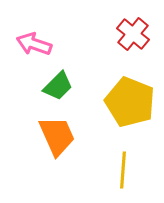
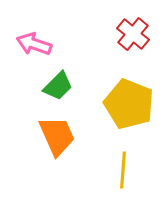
yellow pentagon: moved 1 px left, 2 px down
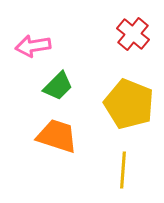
pink arrow: moved 1 px left, 2 px down; rotated 28 degrees counterclockwise
orange trapezoid: rotated 48 degrees counterclockwise
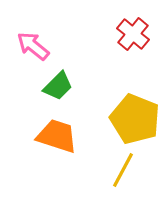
pink arrow: rotated 48 degrees clockwise
yellow pentagon: moved 6 px right, 15 px down
yellow line: rotated 24 degrees clockwise
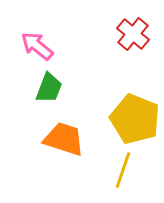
pink arrow: moved 4 px right
green trapezoid: moved 9 px left, 2 px down; rotated 24 degrees counterclockwise
orange trapezoid: moved 7 px right, 3 px down
yellow line: rotated 9 degrees counterclockwise
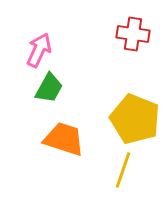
red cross: rotated 32 degrees counterclockwise
pink arrow: moved 2 px right, 4 px down; rotated 76 degrees clockwise
green trapezoid: rotated 8 degrees clockwise
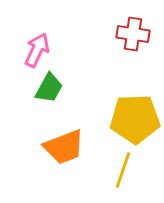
pink arrow: moved 2 px left
yellow pentagon: rotated 24 degrees counterclockwise
orange trapezoid: moved 8 px down; rotated 141 degrees clockwise
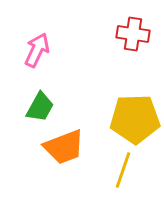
green trapezoid: moved 9 px left, 19 px down
